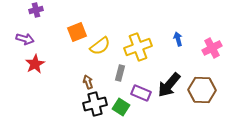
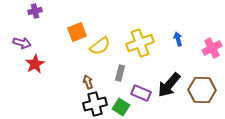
purple cross: moved 1 px left, 1 px down
purple arrow: moved 3 px left, 4 px down
yellow cross: moved 2 px right, 4 px up
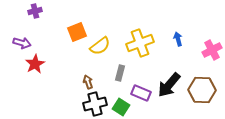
pink cross: moved 2 px down
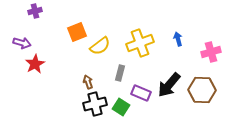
pink cross: moved 1 px left, 2 px down; rotated 12 degrees clockwise
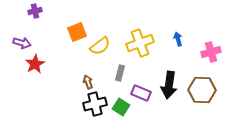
black arrow: rotated 32 degrees counterclockwise
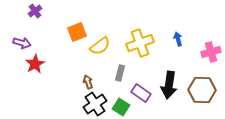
purple cross: rotated 24 degrees counterclockwise
purple rectangle: rotated 12 degrees clockwise
black cross: rotated 20 degrees counterclockwise
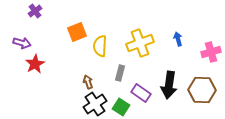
yellow semicircle: rotated 130 degrees clockwise
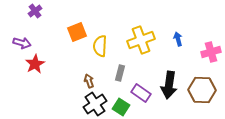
yellow cross: moved 1 px right, 3 px up
brown arrow: moved 1 px right, 1 px up
